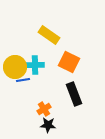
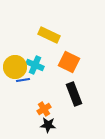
yellow rectangle: rotated 10 degrees counterclockwise
cyan cross: rotated 24 degrees clockwise
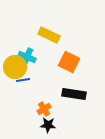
cyan cross: moved 8 px left, 8 px up
black rectangle: rotated 60 degrees counterclockwise
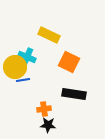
orange cross: rotated 24 degrees clockwise
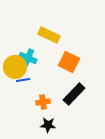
cyan cross: moved 1 px right, 1 px down
black rectangle: rotated 55 degrees counterclockwise
orange cross: moved 1 px left, 7 px up
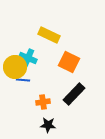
blue line: rotated 16 degrees clockwise
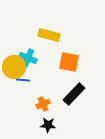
yellow rectangle: rotated 10 degrees counterclockwise
orange square: rotated 15 degrees counterclockwise
yellow circle: moved 1 px left
orange cross: moved 2 px down; rotated 16 degrees counterclockwise
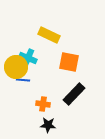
yellow rectangle: rotated 10 degrees clockwise
yellow circle: moved 2 px right
orange cross: rotated 32 degrees clockwise
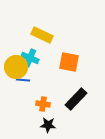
yellow rectangle: moved 7 px left
cyan cross: moved 2 px right
black rectangle: moved 2 px right, 5 px down
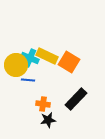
yellow rectangle: moved 5 px right, 21 px down
orange square: rotated 20 degrees clockwise
yellow circle: moved 2 px up
blue line: moved 5 px right
black star: moved 5 px up; rotated 14 degrees counterclockwise
